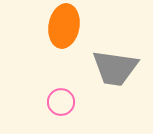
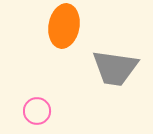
pink circle: moved 24 px left, 9 px down
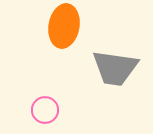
pink circle: moved 8 px right, 1 px up
